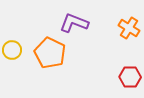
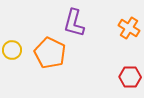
purple L-shape: rotated 96 degrees counterclockwise
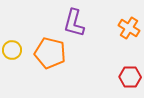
orange pentagon: rotated 12 degrees counterclockwise
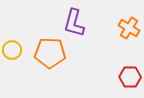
orange pentagon: rotated 12 degrees counterclockwise
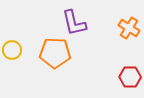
purple L-shape: rotated 28 degrees counterclockwise
orange pentagon: moved 5 px right
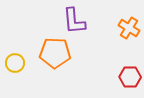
purple L-shape: moved 2 px up; rotated 8 degrees clockwise
yellow circle: moved 3 px right, 13 px down
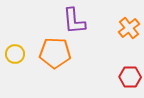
orange cross: rotated 20 degrees clockwise
yellow circle: moved 9 px up
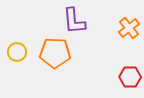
yellow circle: moved 2 px right, 2 px up
